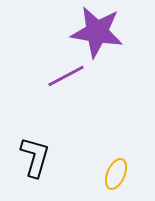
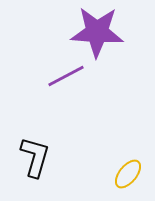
purple star: rotated 6 degrees counterclockwise
yellow ellipse: moved 12 px right; rotated 16 degrees clockwise
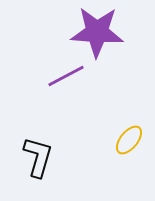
black L-shape: moved 3 px right
yellow ellipse: moved 1 px right, 34 px up
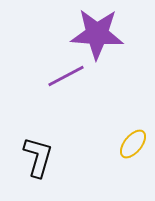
purple star: moved 2 px down
yellow ellipse: moved 4 px right, 4 px down
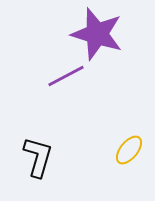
purple star: rotated 14 degrees clockwise
yellow ellipse: moved 4 px left, 6 px down
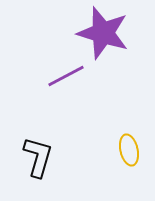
purple star: moved 6 px right, 1 px up
yellow ellipse: rotated 52 degrees counterclockwise
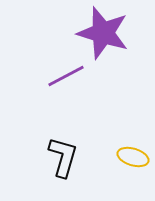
yellow ellipse: moved 4 px right, 7 px down; rotated 60 degrees counterclockwise
black L-shape: moved 25 px right
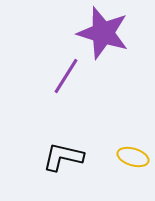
purple line: rotated 30 degrees counterclockwise
black L-shape: rotated 93 degrees counterclockwise
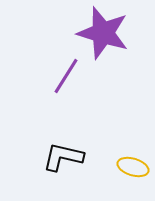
yellow ellipse: moved 10 px down
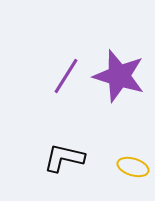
purple star: moved 16 px right, 43 px down
black L-shape: moved 1 px right, 1 px down
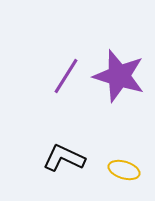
black L-shape: rotated 12 degrees clockwise
yellow ellipse: moved 9 px left, 3 px down
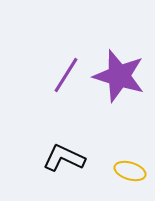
purple line: moved 1 px up
yellow ellipse: moved 6 px right, 1 px down
